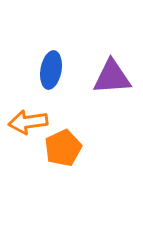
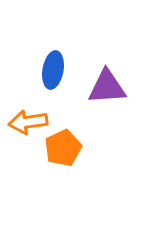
blue ellipse: moved 2 px right
purple triangle: moved 5 px left, 10 px down
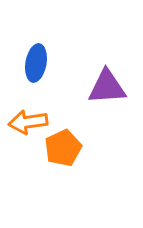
blue ellipse: moved 17 px left, 7 px up
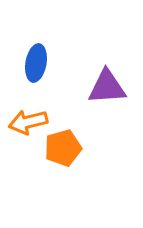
orange arrow: rotated 6 degrees counterclockwise
orange pentagon: rotated 9 degrees clockwise
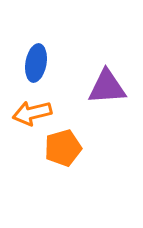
orange arrow: moved 4 px right, 9 px up
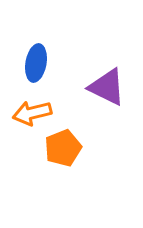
purple triangle: rotated 30 degrees clockwise
orange pentagon: rotated 6 degrees counterclockwise
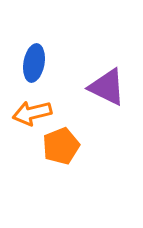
blue ellipse: moved 2 px left
orange pentagon: moved 2 px left, 2 px up
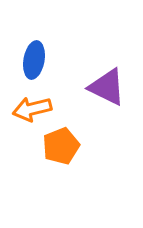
blue ellipse: moved 3 px up
orange arrow: moved 4 px up
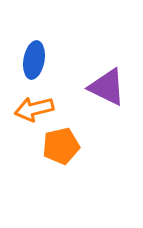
orange arrow: moved 2 px right
orange pentagon: rotated 9 degrees clockwise
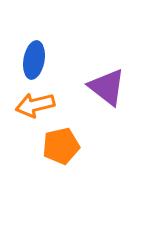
purple triangle: rotated 12 degrees clockwise
orange arrow: moved 1 px right, 4 px up
